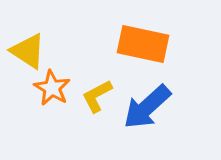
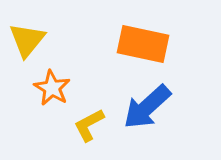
yellow triangle: moved 1 px left, 11 px up; rotated 36 degrees clockwise
yellow L-shape: moved 8 px left, 29 px down
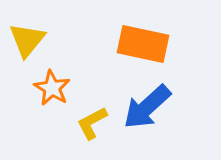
yellow L-shape: moved 3 px right, 2 px up
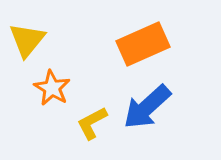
orange rectangle: rotated 36 degrees counterclockwise
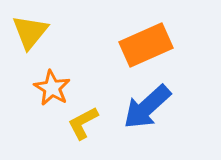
yellow triangle: moved 3 px right, 8 px up
orange rectangle: moved 3 px right, 1 px down
yellow L-shape: moved 9 px left
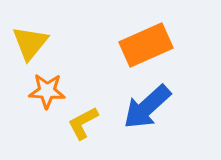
yellow triangle: moved 11 px down
orange star: moved 5 px left, 3 px down; rotated 27 degrees counterclockwise
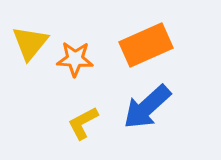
orange star: moved 28 px right, 32 px up
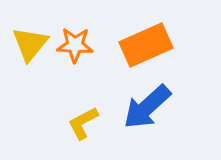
yellow triangle: moved 1 px down
orange star: moved 14 px up
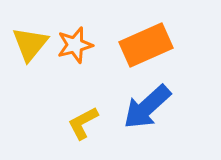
orange star: rotated 18 degrees counterclockwise
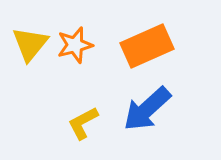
orange rectangle: moved 1 px right, 1 px down
blue arrow: moved 2 px down
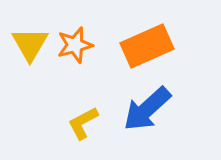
yellow triangle: rotated 9 degrees counterclockwise
